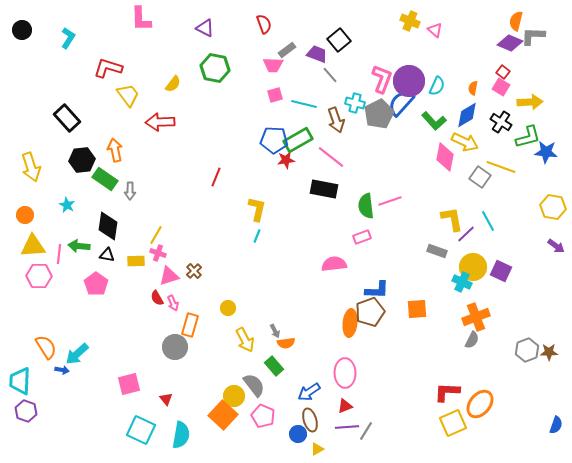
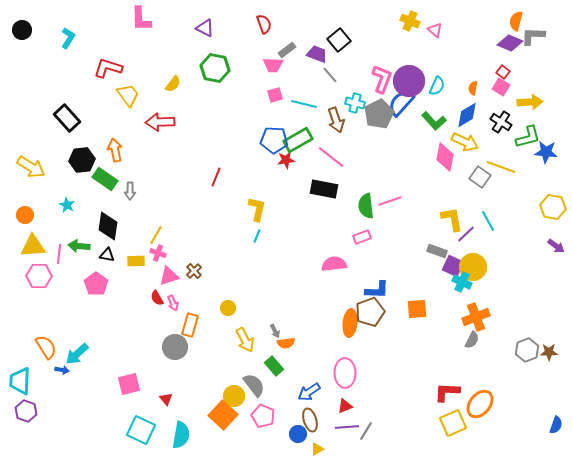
yellow arrow at (31, 167): rotated 40 degrees counterclockwise
purple square at (501, 271): moved 48 px left, 5 px up
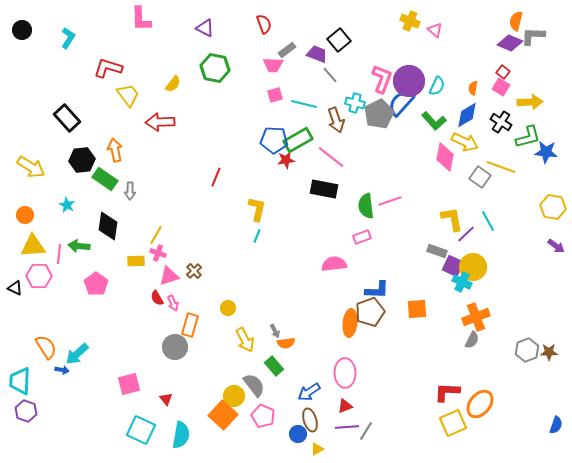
black triangle at (107, 255): moved 92 px left, 33 px down; rotated 14 degrees clockwise
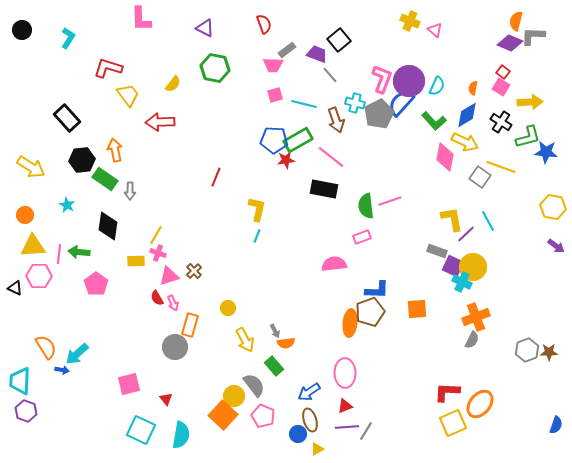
green arrow at (79, 246): moved 6 px down
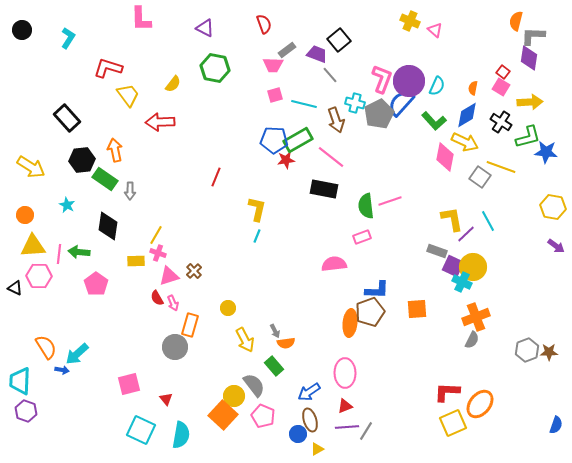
purple diamond at (510, 43): moved 19 px right, 15 px down; rotated 75 degrees clockwise
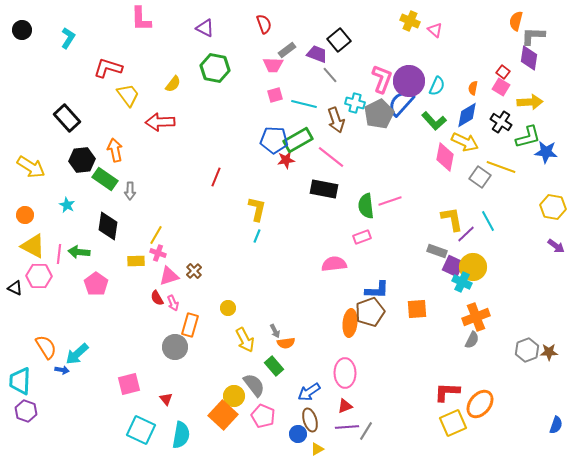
yellow triangle at (33, 246): rotated 32 degrees clockwise
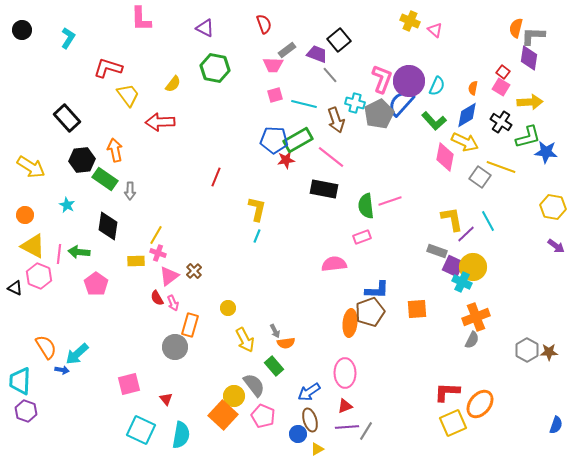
orange semicircle at (516, 21): moved 7 px down
pink hexagon at (39, 276): rotated 20 degrees clockwise
pink triangle at (169, 276): rotated 20 degrees counterclockwise
gray hexagon at (527, 350): rotated 10 degrees counterclockwise
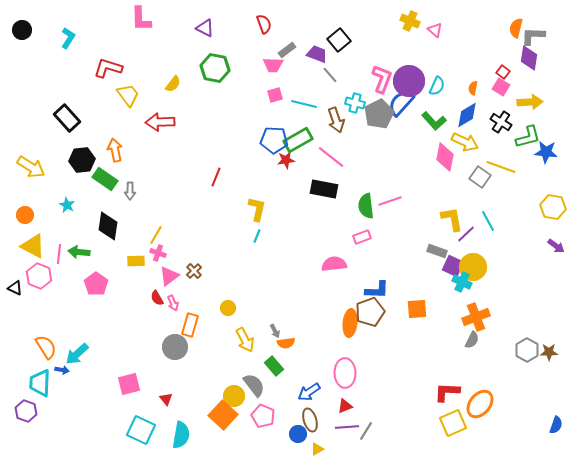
cyan trapezoid at (20, 381): moved 20 px right, 2 px down
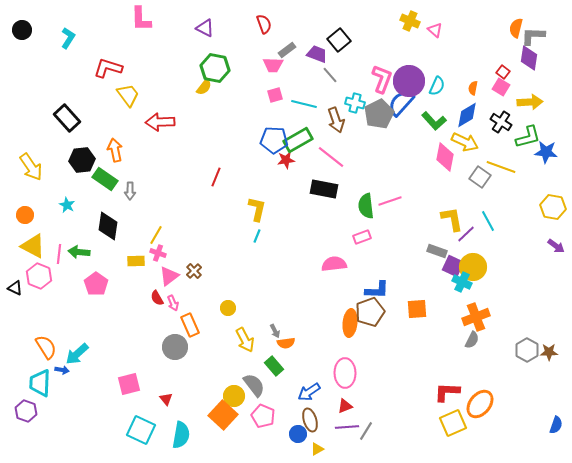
yellow semicircle at (173, 84): moved 31 px right, 3 px down
yellow arrow at (31, 167): rotated 24 degrees clockwise
orange rectangle at (190, 325): rotated 40 degrees counterclockwise
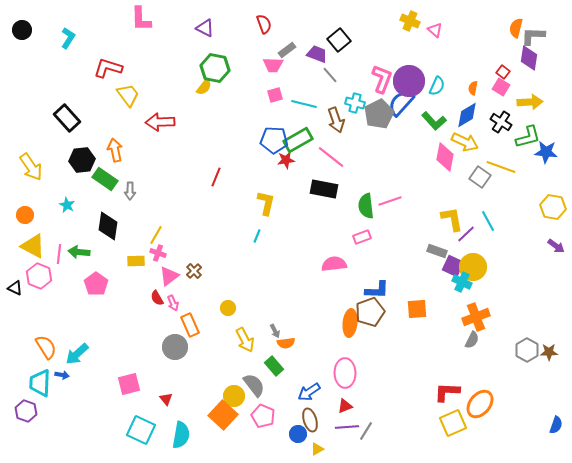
yellow L-shape at (257, 209): moved 9 px right, 6 px up
blue arrow at (62, 370): moved 5 px down
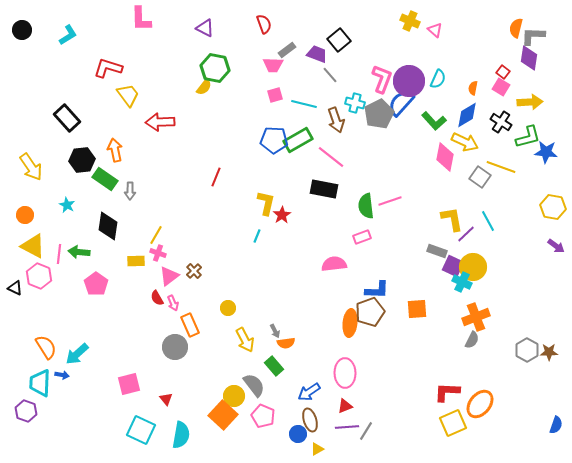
cyan L-shape at (68, 38): moved 3 px up; rotated 25 degrees clockwise
cyan semicircle at (437, 86): moved 1 px right, 7 px up
red star at (286, 160): moved 4 px left, 55 px down; rotated 24 degrees counterclockwise
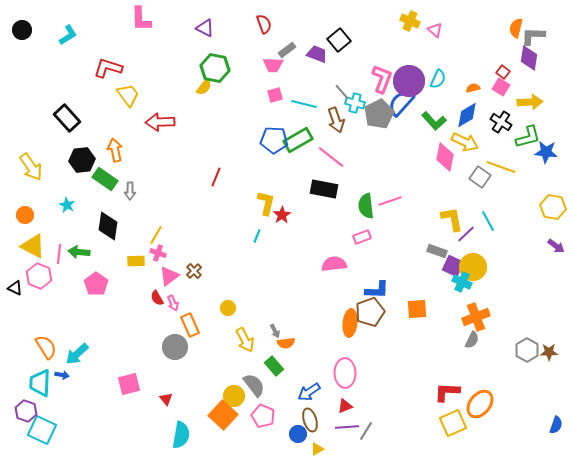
gray line at (330, 75): moved 12 px right, 17 px down
orange semicircle at (473, 88): rotated 64 degrees clockwise
cyan square at (141, 430): moved 99 px left
